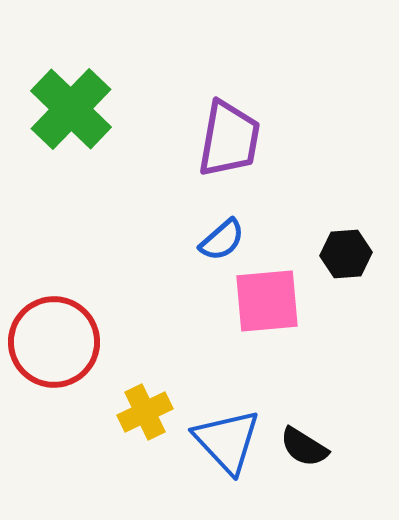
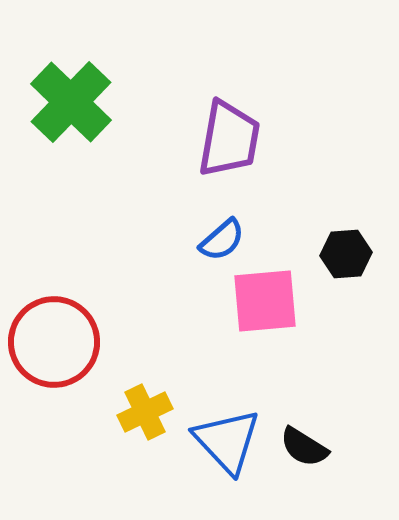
green cross: moved 7 px up
pink square: moved 2 px left
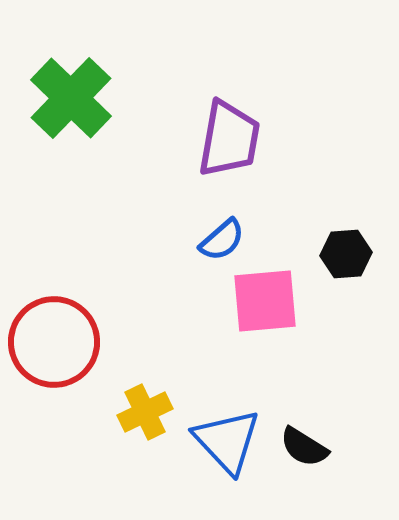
green cross: moved 4 px up
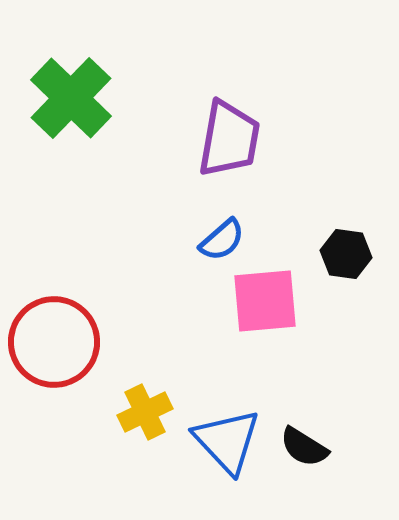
black hexagon: rotated 12 degrees clockwise
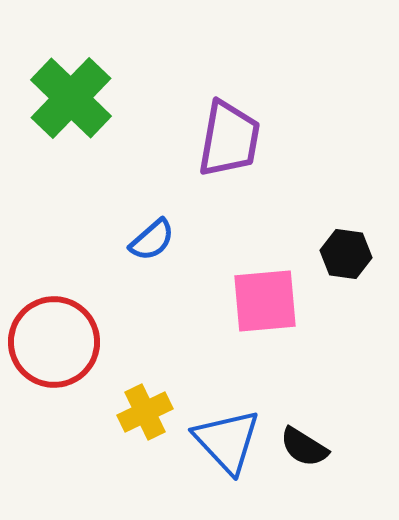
blue semicircle: moved 70 px left
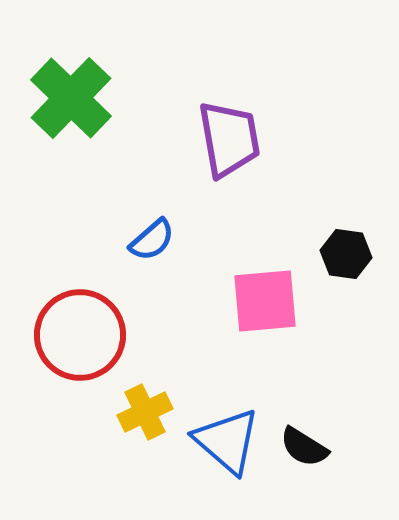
purple trapezoid: rotated 20 degrees counterclockwise
red circle: moved 26 px right, 7 px up
blue triangle: rotated 6 degrees counterclockwise
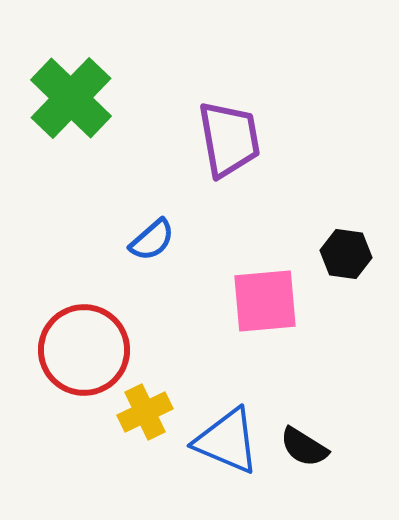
red circle: moved 4 px right, 15 px down
blue triangle: rotated 18 degrees counterclockwise
